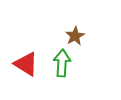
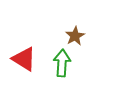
red triangle: moved 2 px left, 5 px up
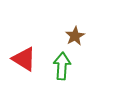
green arrow: moved 3 px down
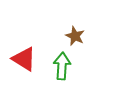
brown star: rotated 18 degrees counterclockwise
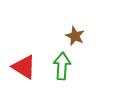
red triangle: moved 8 px down
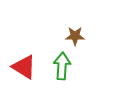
brown star: rotated 24 degrees counterclockwise
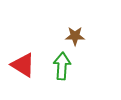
red triangle: moved 1 px left, 2 px up
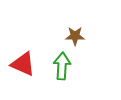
red triangle: moved 1 px up; rotated 8 degrees counterclockwise
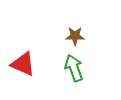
green arrow: moved 12 px right, 2 px down; rotated 24 degrees counterclockwise
